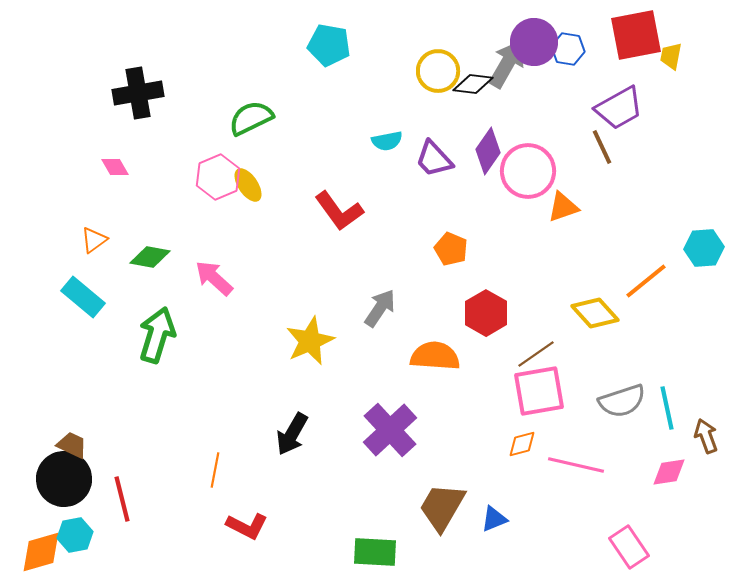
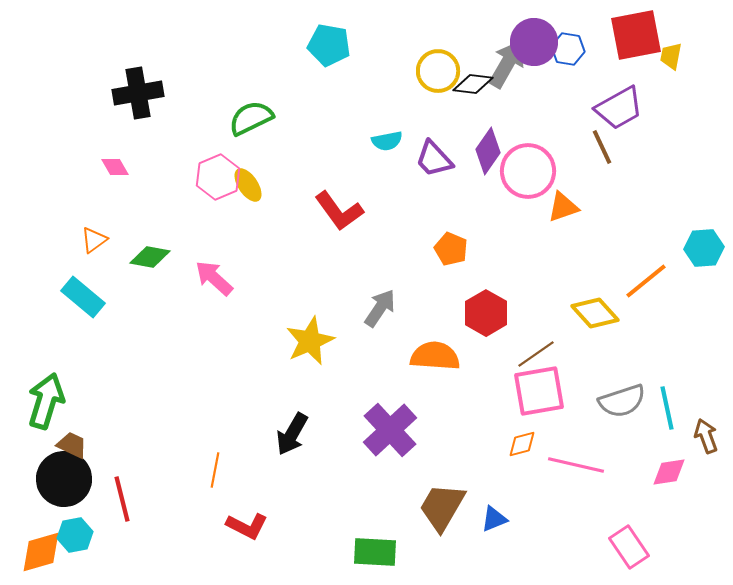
green arrow at (157, 335): moved 111 px left, 66 px down
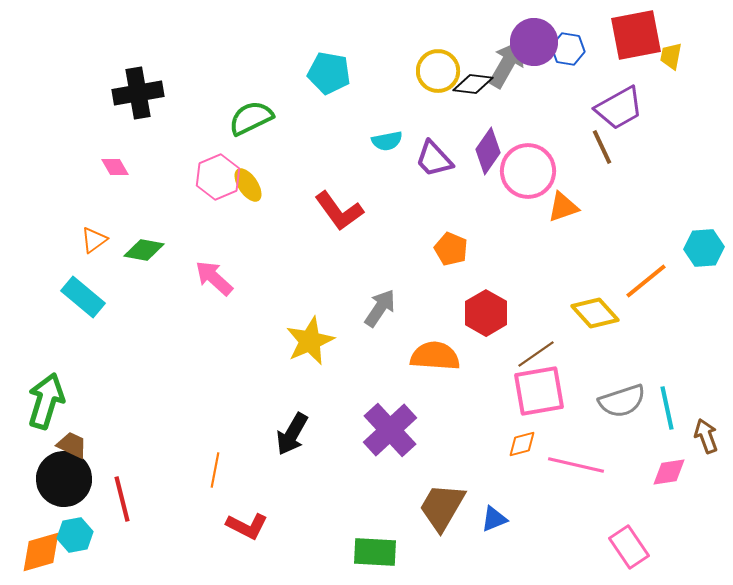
cyan pentagon at (329, 45): moved 28 px down
green diamond at (150, 257): moved 6 px left, 7 px up
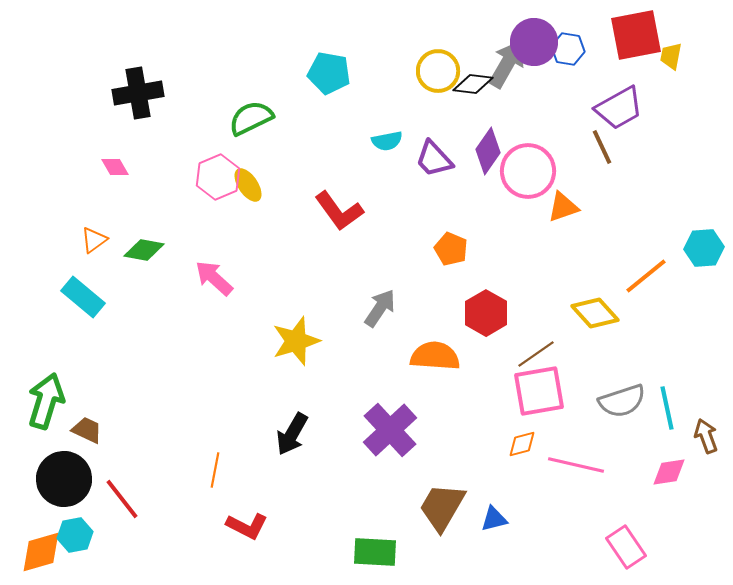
orange line at (646, 281): moved 5 px up
yellow star at (310, 341): moved 14 px left; rotated 6 degrees clockwise
brown trapezoid at (72, 445): moved 15 px right, 15 px up
red line at (122, 499): rotated 24 degrees counterclockwise
blue triangle at (494, 519): rotated 8 degrees clockwise
pink rectangle at (629, 547): moved 3 px left
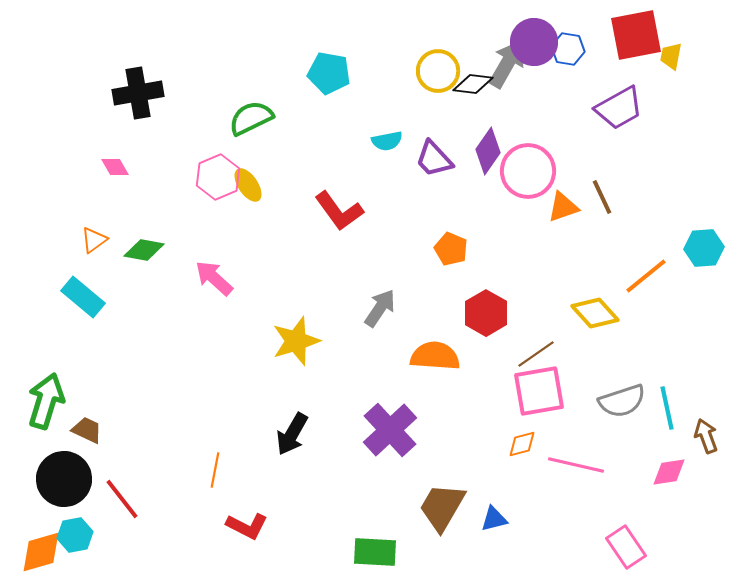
brown line at (602, 147): moved 50 px down
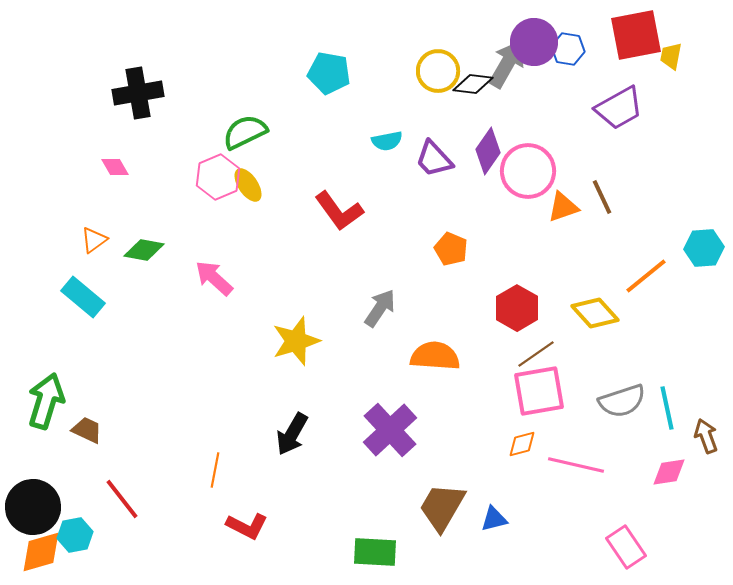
green semicircle at (251, 118): moved 6 px left, 14 px down
red hexagon at (486, 313): moved 31 px right, 5 px up
black circle at (64, 479): moved 31 px left, 28 px down
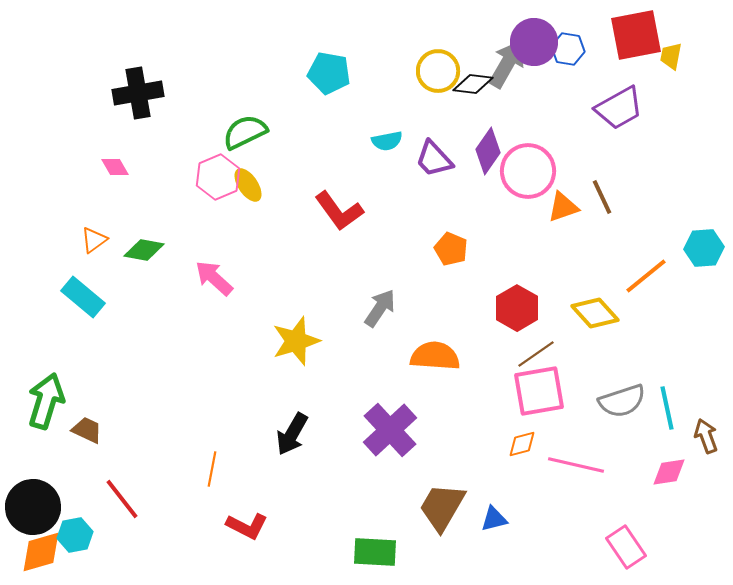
orange line at (215, 470): moved 3 px left, 1 px up
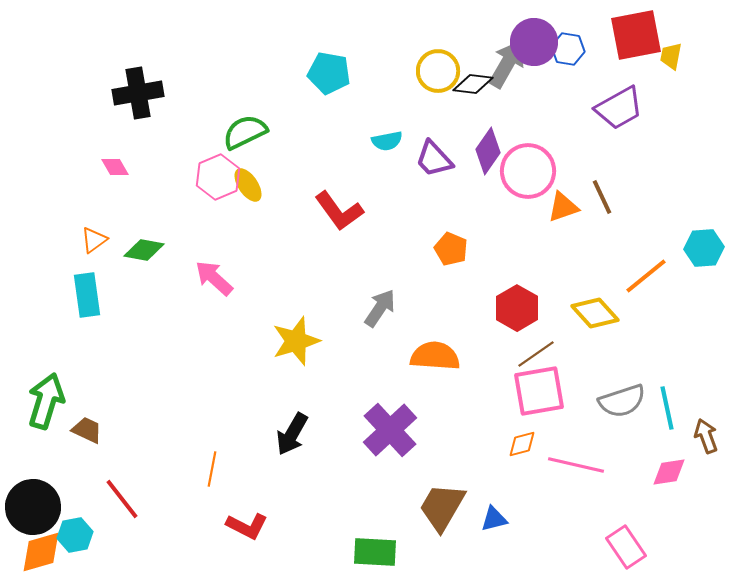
cyan rectangle at (83, 297): moved 4 px right, 2 px up; rotated 42 degrees clockwise
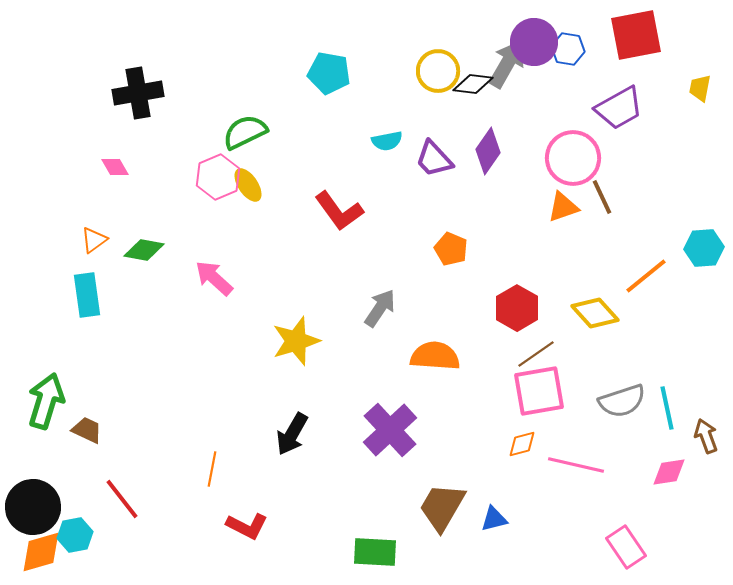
yellow trapezoid at (671, 56): moved 29 px right, 32 px down
pink circle at (528, 171): moved 45 px right, 13 px up
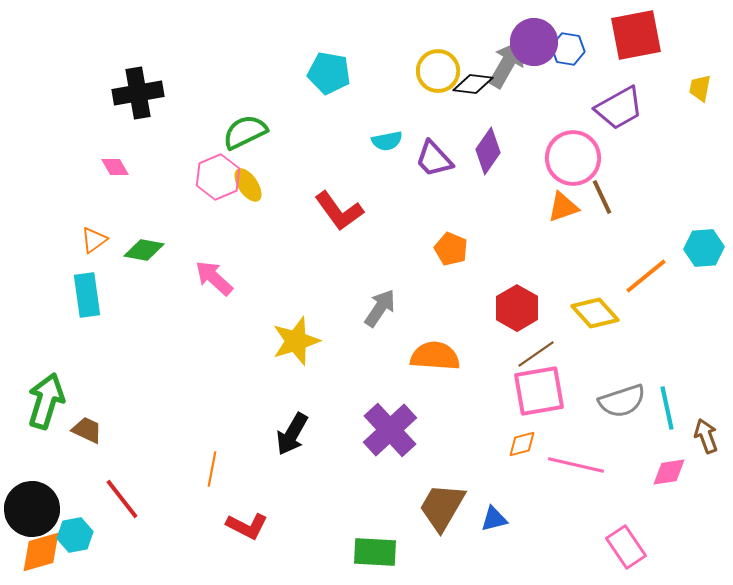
black circle at (33, 507): moved 1 px left, 2 px down
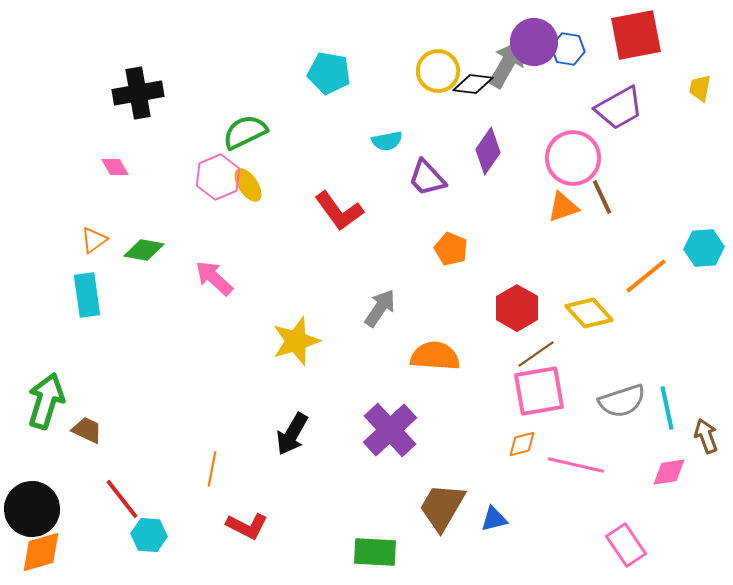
purple trapezoid at (434, 159): moved 7 px left, 19 px down
yellow diamond at (595, 313): moved 6 px left
cyan hexagon at (75, 535): moved 74 px right; rotated 16 degrees clockwise
pink rectangle at (626, 547): moved 2 px up
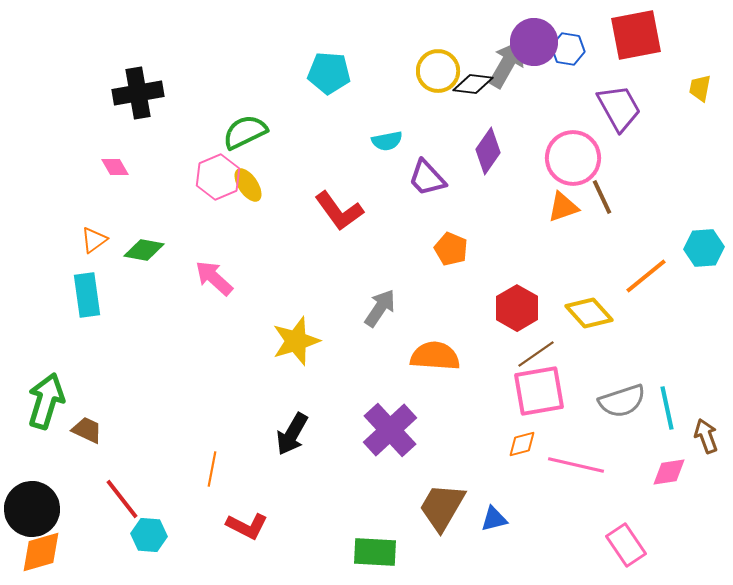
cyan pentagon at (329, 73): rotated 6 degrees counterclockwise
purple trapezoid at (619, 108): rotated 90 degrees counterclockwise
